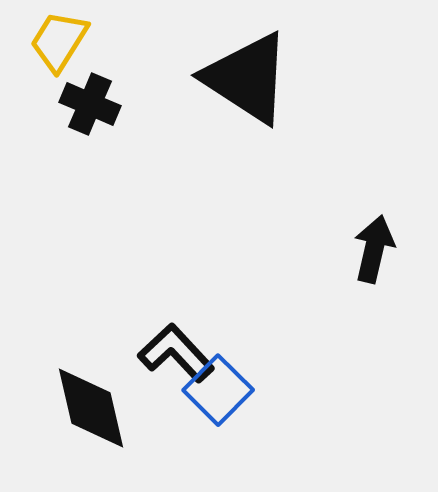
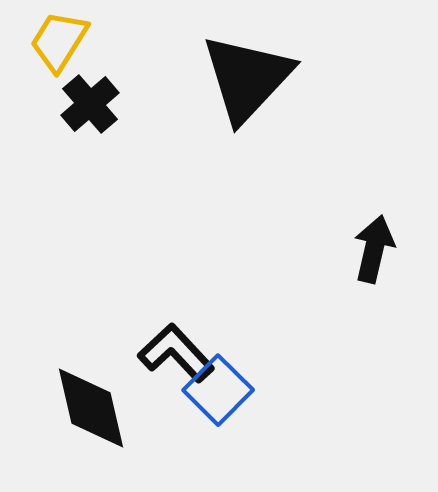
black triangle: rotated 40 degrees clockwise
black cross: rotated 26 degrees clockwise
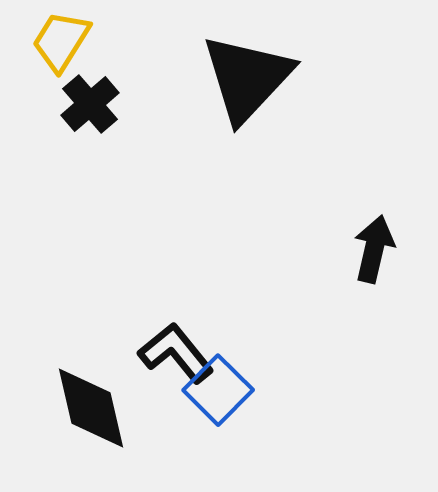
yellow trapezoid: moved 2 px right
black L-shape: rotated 4 degrees clockwise
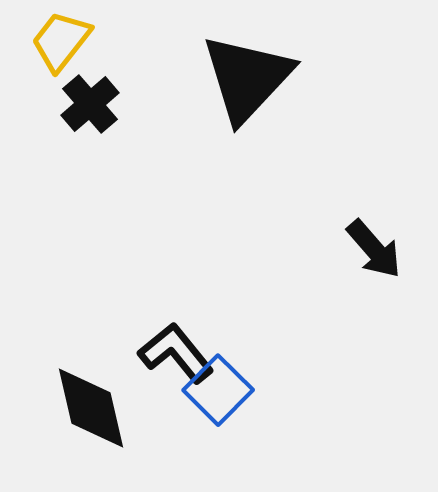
yellow trapezoid: rotated 6 degrees clockwise
black arrow: rotated 126 degrees clockwise
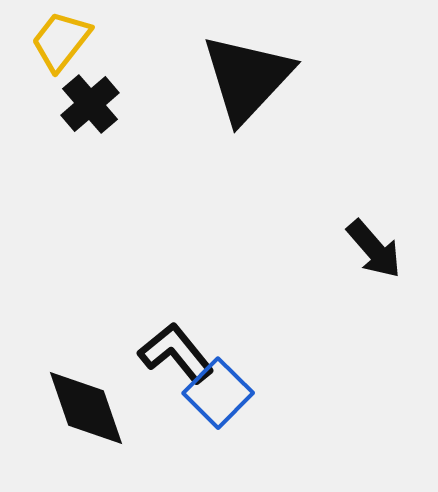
blue square: moved 3 px down
black diamond: moved 5 px left; rotated 6 degrees counterclockwise
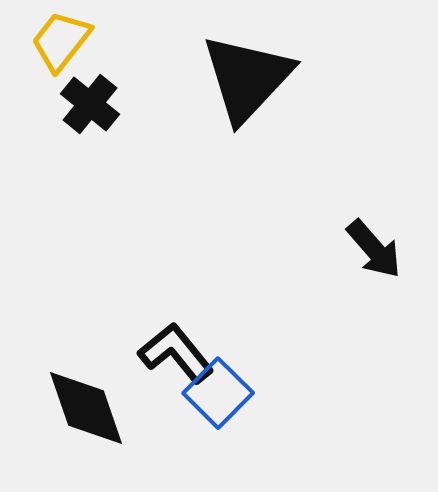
black cross: rotated 10 degrees counterclockwise
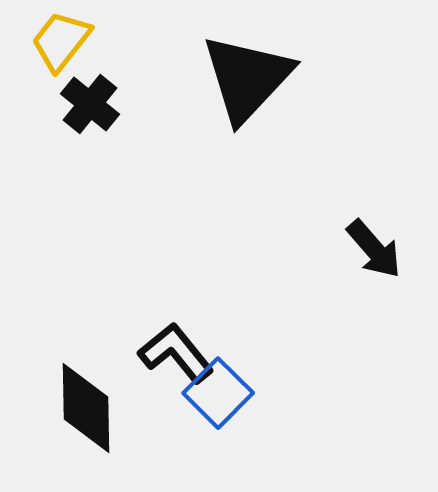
black diamond: rotated 18 degrees clockwise
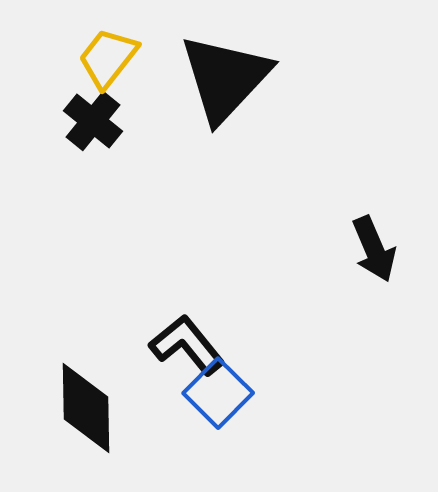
yellow trapezoid: moved 47 px right, 17 px down
black triangle: moved 22 px left
black cross: moved 3 px right, 17 px down
black arrow: rotated 18 degrees clockwise
black L-shape: moved 11 px right, 8 px up
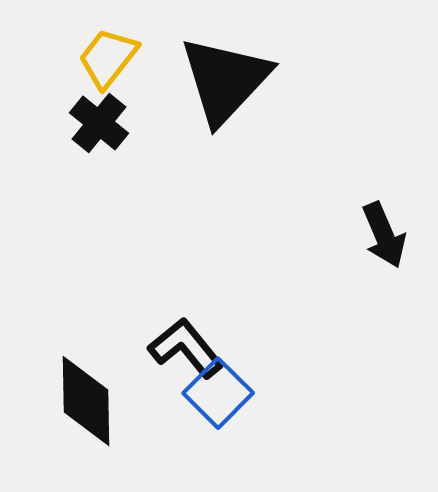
black triangle: moved 2 px down
black cross: moved 6 px right, 2 px down
black arrow: moved 10 px right, 14 px up
black L-shape: moved 1 px left, 3 px down
black diamond: moved 7 px up
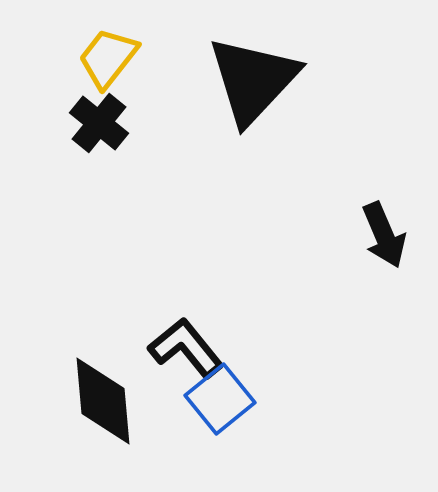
black triangle: moved 28 px right
blue square: moved 2 px right, 6 px down; rotated 6 degrees clockwise
black diamond: moved 17 px right; rotated 4 degrees counterclockwise
